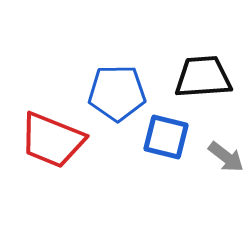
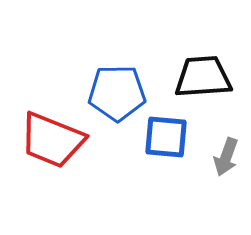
blue square: rotated 9 degrees counterclockwise
gray arrow: rotated 72 degrees clockwise
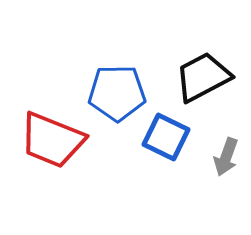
black trapezoid: rotated 24 degrees counterclockwise
blue square: rotated 21 degrees clockwise
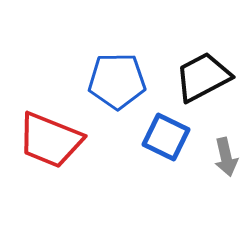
blue pentagon: moved 12 px up
red trapezoid: moved 2 px left
gray arrow: rotated 33 degrees counterclockwise
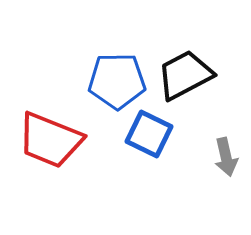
black trapezoid: moved 18 px left, 2 px up
blue square: moved 17 px left, 3 px up
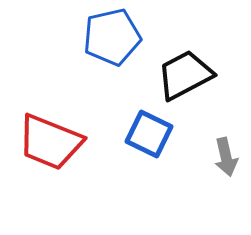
blue pentagon: moved 5 px left, 44 px up; rotated 12 degrees counterclockwise
red trapezoid: moved 2 px down
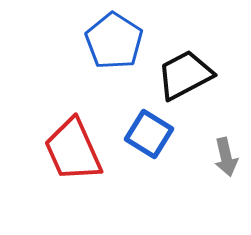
blue pentagon: moved 2 px right, 4 px down; rotated 26 degrees counterclockwise
blue square: rotated 6 degrees clockwise
red trapezoid: moved 23 px right, 8 px down; rotated 44 degrees clockwise
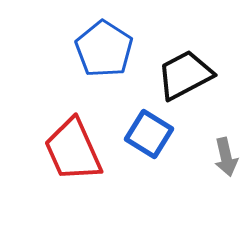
blue pentagon: moved 10 px left, 8 px down
